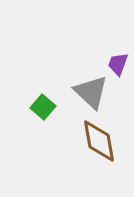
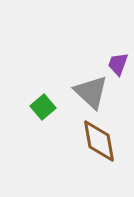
green square: rotated 10 degrees clockwise
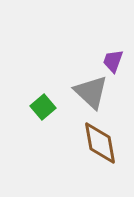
purple trapezoid: moved 5 px left, 3 px up
brown diamond: moved 1 px right, 2 px down
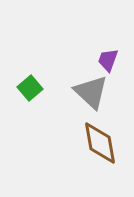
purple trapezoid: moved 5 px left, 1 px up
green square: moved 13 px left, 19 px up
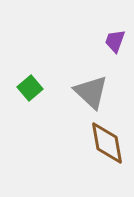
purple trapezoid: moved 7 px right, 19 px up
brown diamond: moved 7 px right
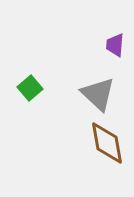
purple trapezoid: moved 4 px down; rotated 15 degrees counterclockwise
gray triangle: moved 7 px right, 2 px down
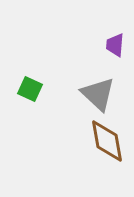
green square: moved 1 px down; rotated 25 degrees counterclockwise
brown diamond: moved 2 px up
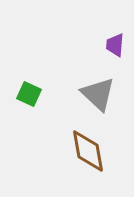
green square: moved 1 px left, 5 px down
brown diamond: moved 19 px left, 10 px down
